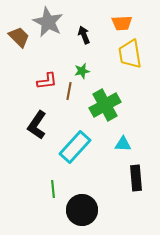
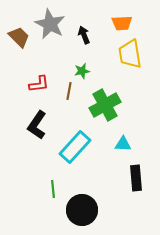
gray star: moved 2 px right, 2 px down
red L-shape: moved 8 px left, 3 px down
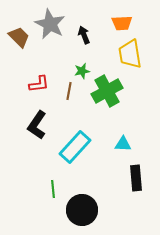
green cross: moved 2 px right, 14 px up
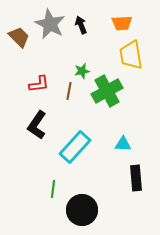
black arrow: moved 3 px left, 10 px up
yellow trapezoid: moved 1 px right, 1 px down
green line: rotated 12 degrees clockwise
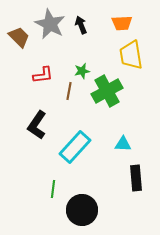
red L-shape: moved 4 px right, 9 px up
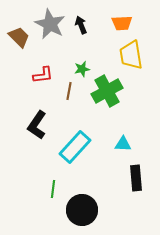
green star: moved 2 px up
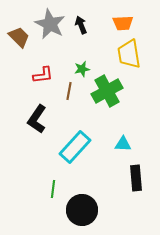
orange trapezoid: moved 1 px right
yellow trapezoid: moved 2 px left, 1 px up
black L-shape: moved 6 px up
